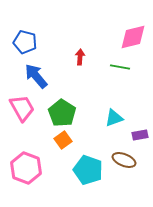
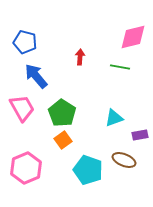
pink hexagon: rotated 16 degrees clockwise
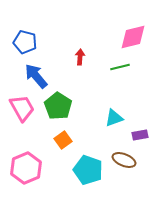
green line: rotated 24 degrees counterclockwise
green pentagon: moved 4 px left, 7 px up
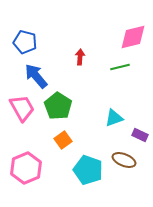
purple rectangle: rotated 35 degrees clockwise
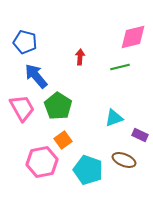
pink hexagon: moved 16 px right, 6 px up; rotated 12 degrees clockwise
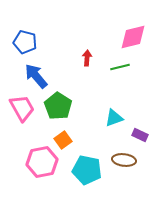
red arrow: moved 7 px right, 1 px down
brown ellipse: rotated 15 degrees counterclockwise
cyan pentagon: moved 1 px left; rotated 8 degrees counterclockwise
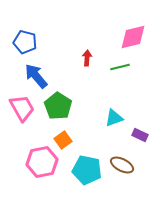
brown ellipse: moved 2 px left, 5 px down; rotated 20 degrees clockwise
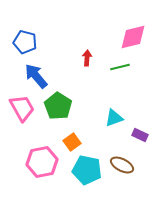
orange square: moved 9 px right, 2 px down
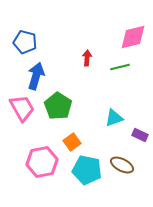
blue arrow: rotated 56 degrees clockwise
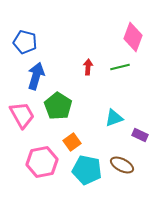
pink diamond: rotated 56 degrees counterclockwise
red arrow: moved 1 px right, 9 px down
pink trapezoid: moved 7 px down
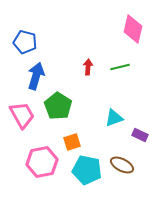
pink diamond: moved 8 px up; rotated 8 degrees counterclockwise
orange square: rotated 18 degrees clockwise
